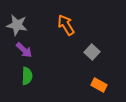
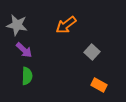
orange arrow: rotated 95 degrees counterclockwise
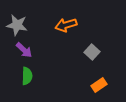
orange arrow: rotated 20 degrees clockwise
orange rectangle: rotated 63 degrees counterclockwise
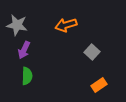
purple arrow: rotated 72 degrees clockwise
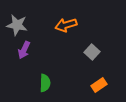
green semicircle: moved 18 px right, 7 px down
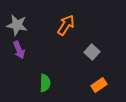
orange arrow: rotated 140 degrees clockwise
purple arrow: moved 5 px left; rotated 48 degrees counterclockwise
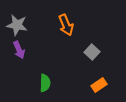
orange arrow: rotated 125 degrees clockwise
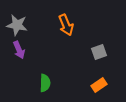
gray square: moved 7 px right; rotated 28 degrees clockwise
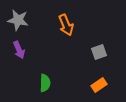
gray star: moved 1 px right, 5 px up
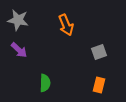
purple arrow: rotated 24 degrees counterclockwise
orange rectangle: rotated 42 degrees counterclockwise
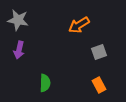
orange arrow: moved 13 px right; rotated 80 degrees clockwise
purple arrow: rotated 60 degrees clockwise
orange rectangle: rotated 42 degrees counterclockwise
